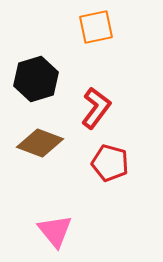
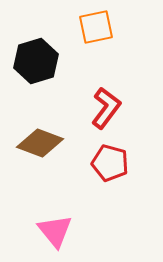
black hexagon: moved 18 px up
red L-shape: moved 10 px right
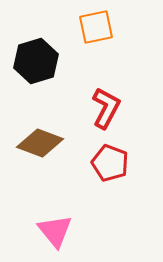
red L-shape: rotated 9 degrees counterclockwise
red pentagon: rotated 6 degrees clockwise
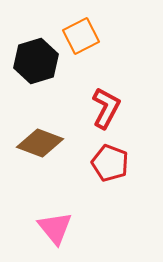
orange square: moved 15 px left, 9 px down; rotated 15 degrees counterclockwise
pink triangle: moved 3 px up
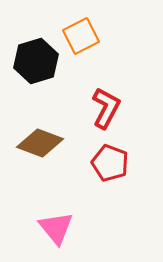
pink triangle: moved 1 px right
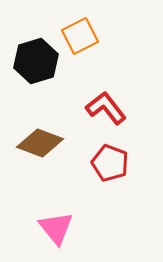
orange square: moved 1 px left
red L-shape: rotated 66 degrees counterclockwise
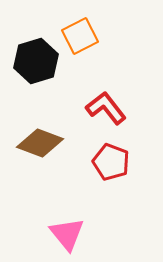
red pentagon: moved 1 px right, 1 px up
pink triangle: moved 11 px right, 6 px down
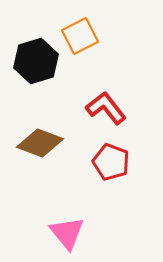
pink triangle: moved 1 px up
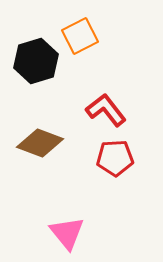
red L-shape: moved 2 px down
red pentagon: moved 4 px right, 4 px up; rotated 24 degrees counterclockwise
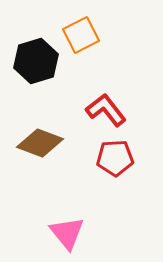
orange square: moved 1 px right, 1 px up
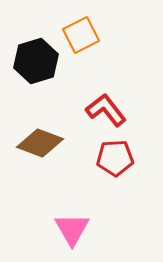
pink triangle: moved 5 px right, 4 px up; rotated 9 degrees clockwise
